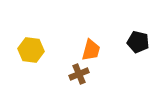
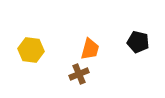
orange trapezoid: moved 1 px left, 1 px up
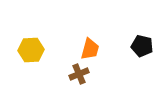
black pentagon: moved 4 px right, 4 px down
yellow hexagon: rotated 10 degrees counterclockwise
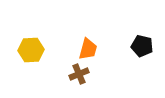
orange trapezoid: moved 2 px left
